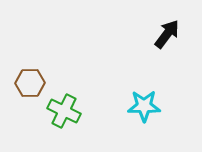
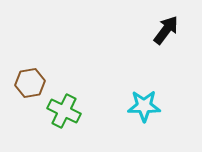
black arrow: moved 1 px left, 4 px up
brown hexagon: rotated 8 degrees counterclockwise
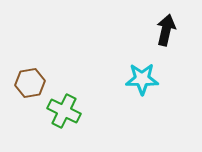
black arrow: rotated 24 degrees counterclockwise
cyan star: moved 2 px left, 27 px up
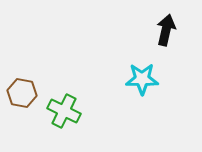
brown hexagon: moved 8 px left, 10 px down; rotated 20 degrees clockwise
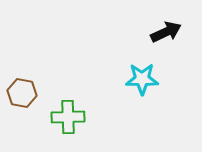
black arrow: moved 2 px down; rotated 52 degrees clockwise
green cross: moved 4 px right, 6 px down; rotated 28 degrees counterclockwise
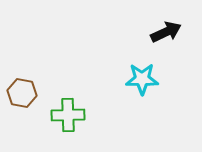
green cross: moved 2 px up
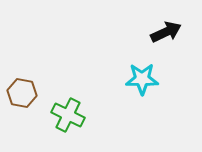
green cross: rotated 28 degrees clockwise
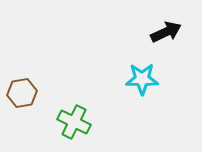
brown hexagon: rotated 20 degrees counterclockwise
green cross: moved 6 px right, 7 px down
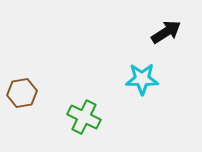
black arrow: rotated 8 degrees counterclockwise
green cross: moved 10 px right, 5 px up
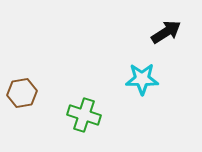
green cross: moved 2 px up; rotated 8 degrees counterclockwise
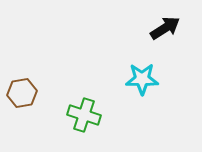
black arrow: moved 1 px left, 4 px up
